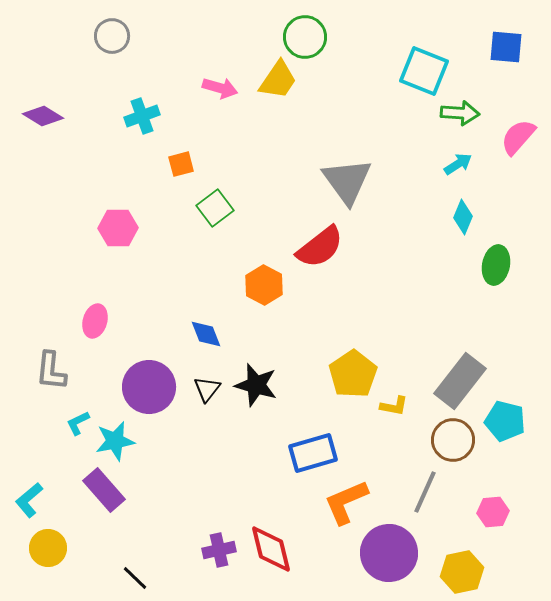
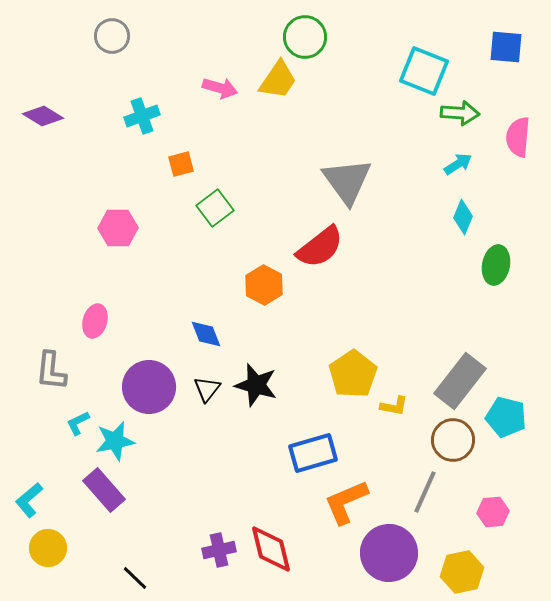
pink semicircle at (518, 137): rotated 36 degrees counterclockwise
cyan pentagon at (505, 421): moved 1 px right, 4 px up
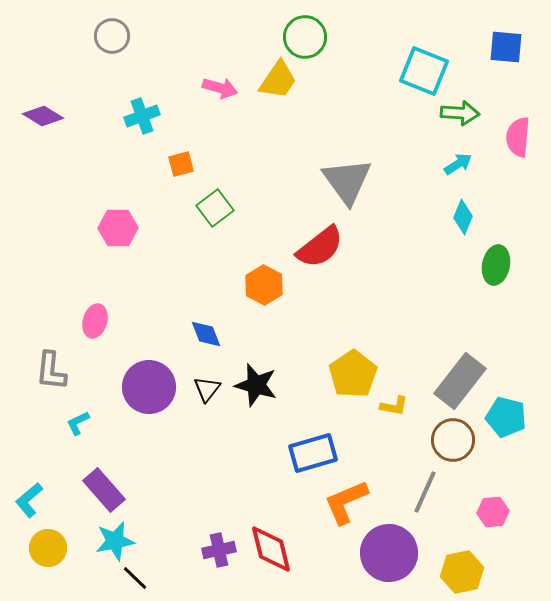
cyan star at (115, 441): moved 100 px down
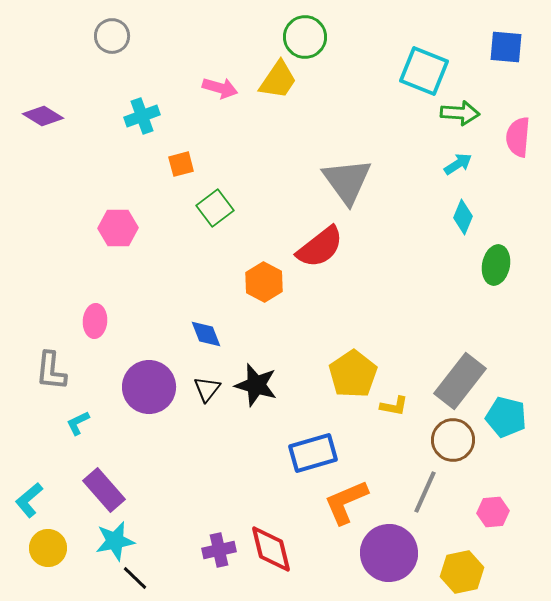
orange hexagon at (264, 285): moved 3 px up
pink ellipse at (95, 321): rotated 12 degrees counterclockwise
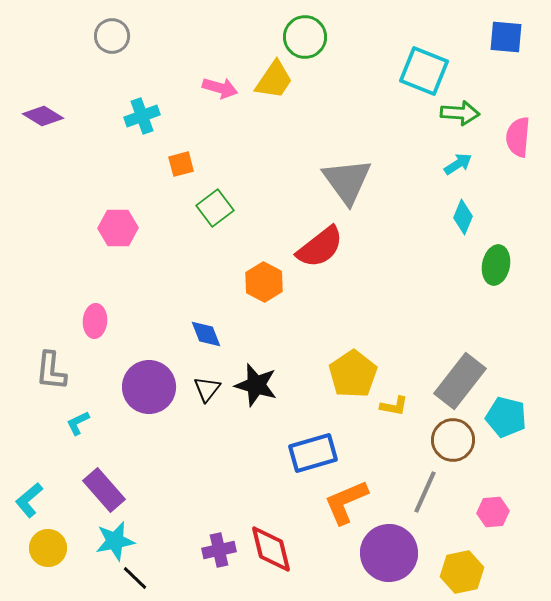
blue square at (506, 47): moved 10 px up
yellow trapezoid at (278, 80): moved 4 px left
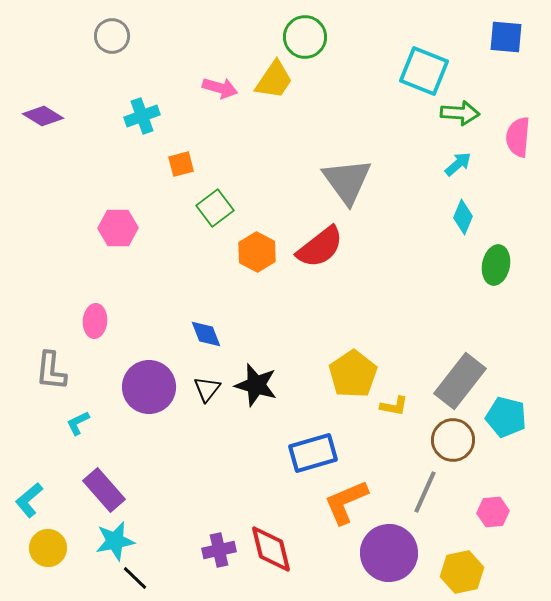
cyan arrow at (458, 164): rotated 8 degrees counterclockwise
orange hexagon at (264, 282): moved 7 px left, 30 px up
